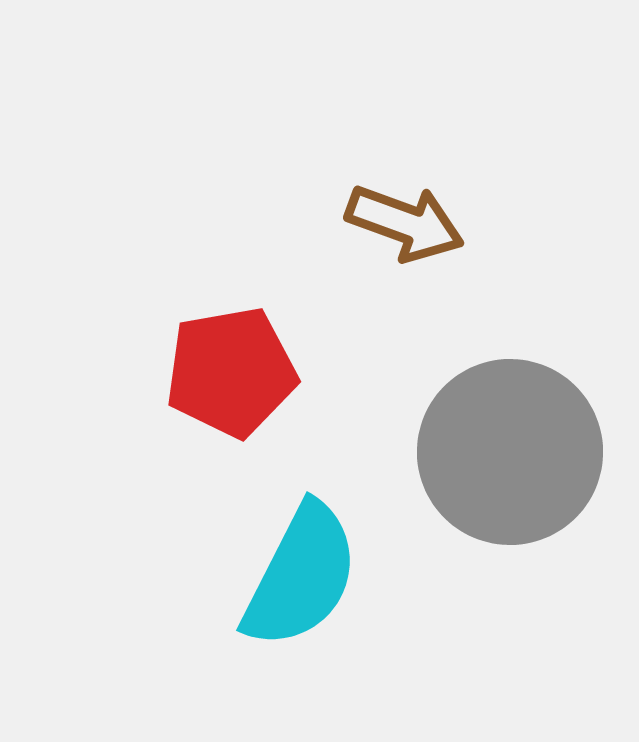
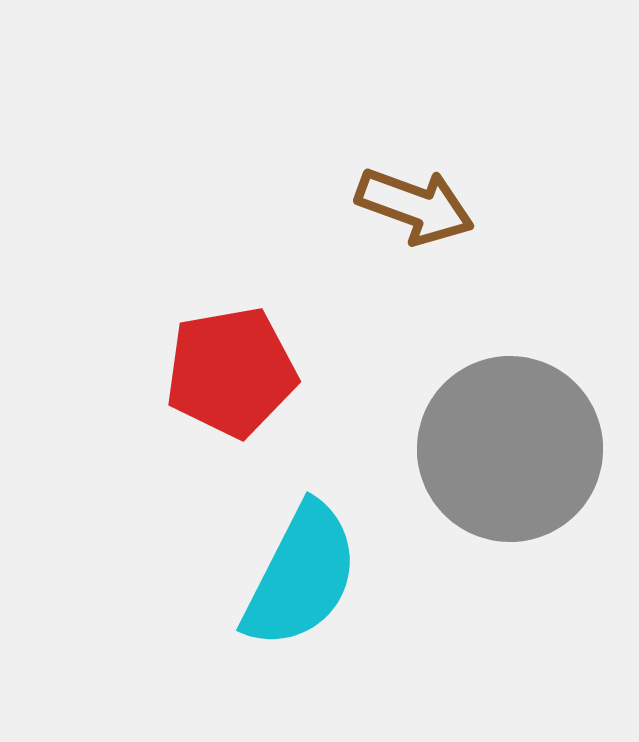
brown arrow: moved 10 px right, 17 px up
gray circle: moved 3 px up
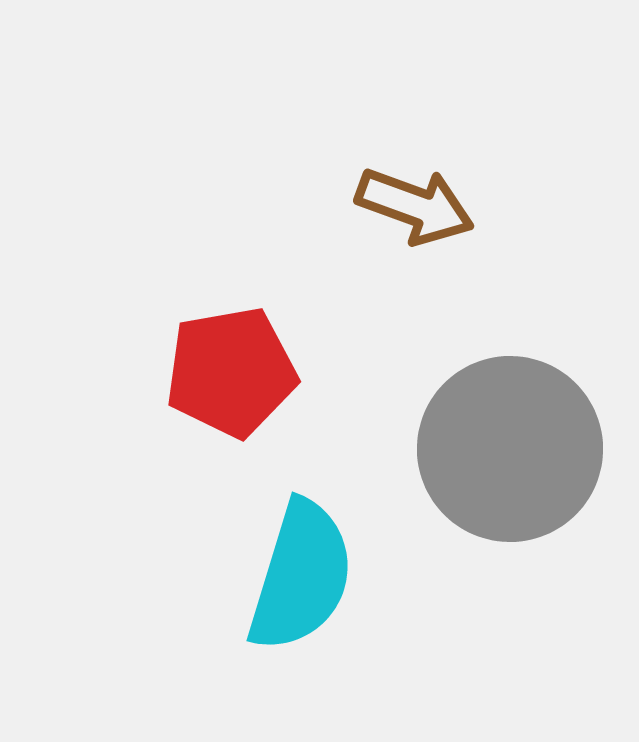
cyan semicircle: rotated 10 degrees counterclockwise
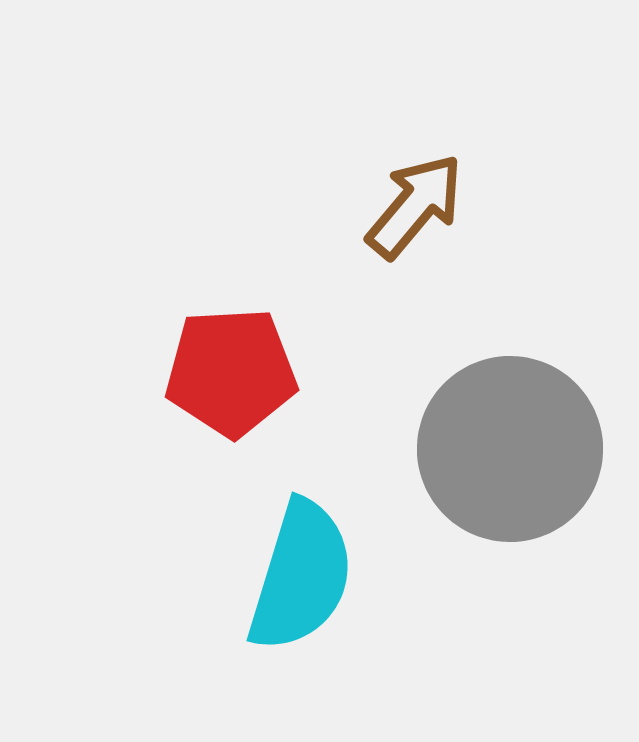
brown arrow: rotated 70 degrees counterclockwise
red pentagon: rotated 7 degrees clockwise
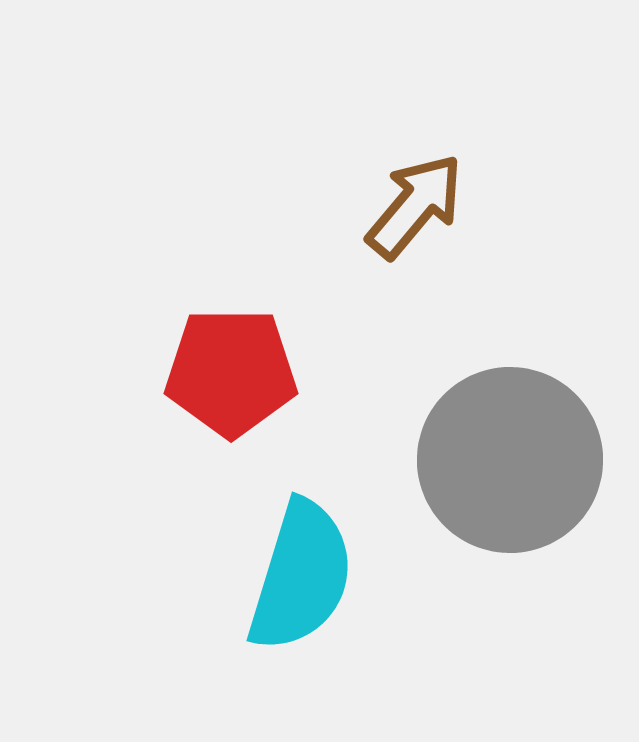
red pentagon: rotated 3 degrees clockwise
gray circle: moved 11 px down
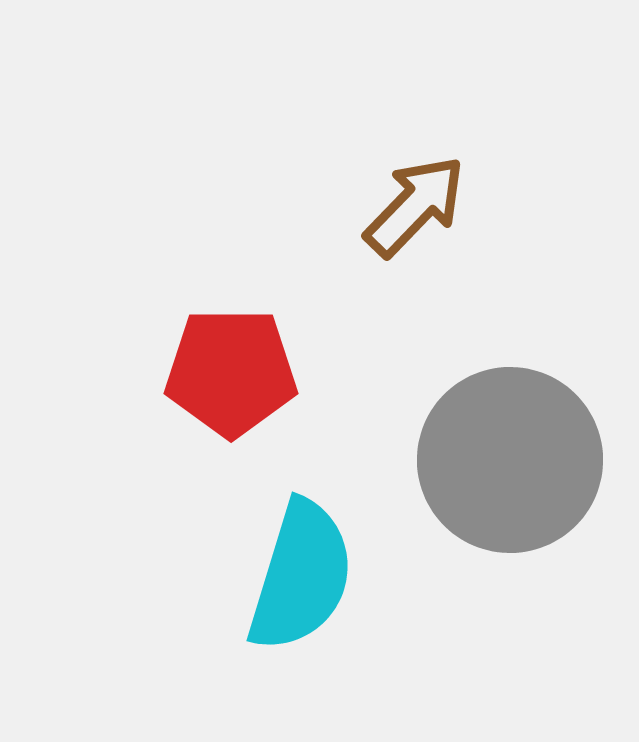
brown arrow: rotated 4 degrees clockwise
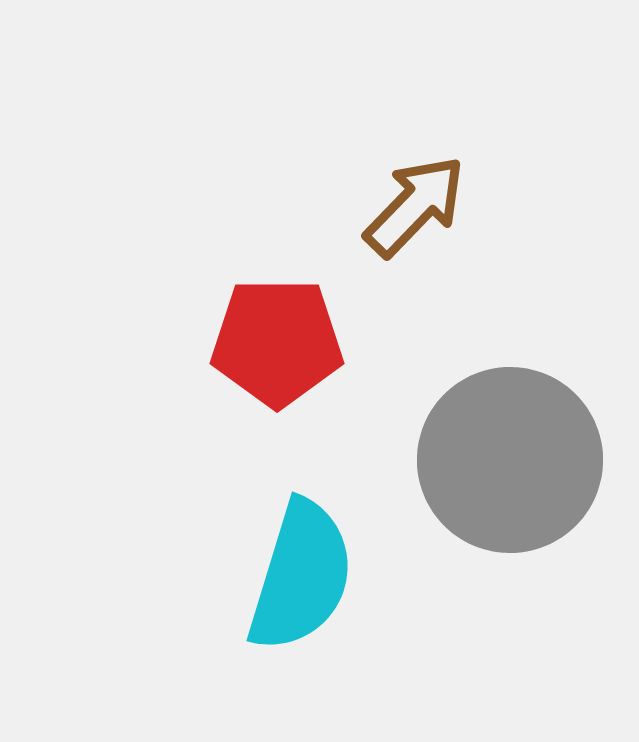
red pentagon: moved 46 px right, 30 px up
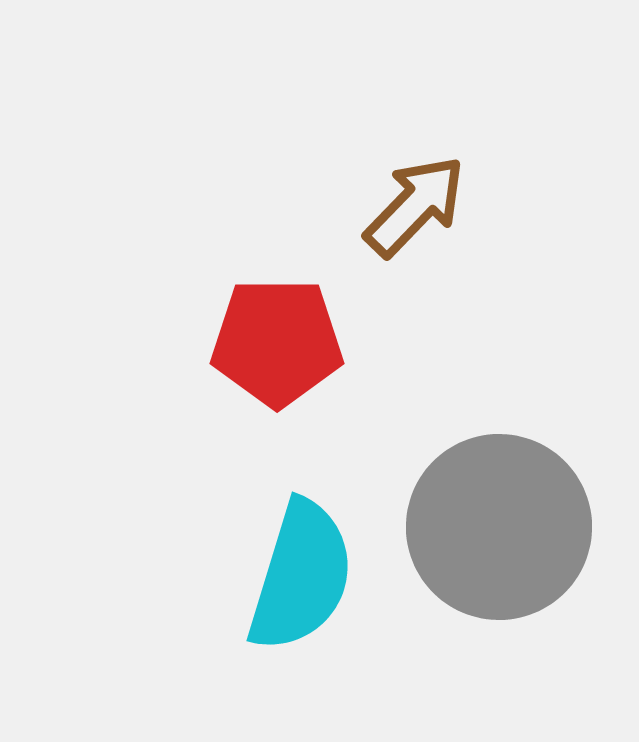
gray circle: moved 11 px left, 67 px down
